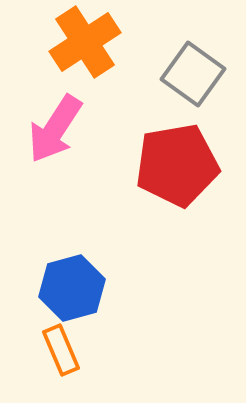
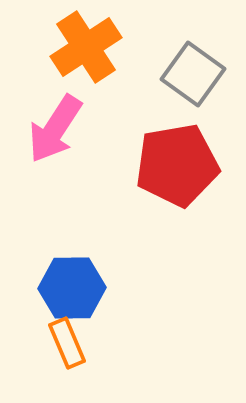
orange cross: moved 1 px right, 5 px down
blue hexagon: rotated 14 degrees clockwise
orange rectangle: moved 6 px right, 7 px up
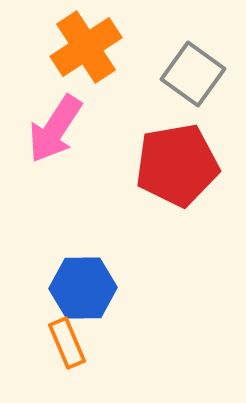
blue hexagon: moved 11 px right
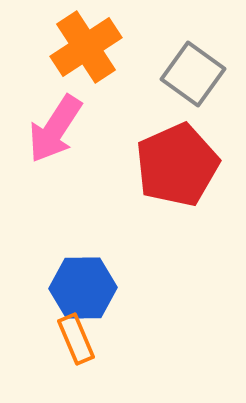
red pentagon: rotated 14 degrees counterclockwise
orange rectangle: moved 9 px right, 4 px up
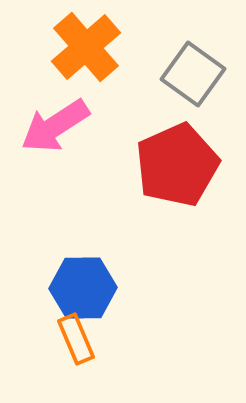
orange cross: rotated 8 degrees counterclockwise
pink arrow: moved 3 px up; rotated 24 degrees clockwise
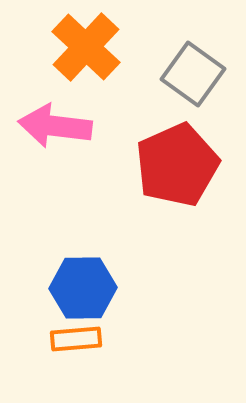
orange cross: rotated 6 degrees counterclockwise
pink arrow: rotated 40 degrees clockwise
orange rectangle: rotated 72 degrees counterclockwise
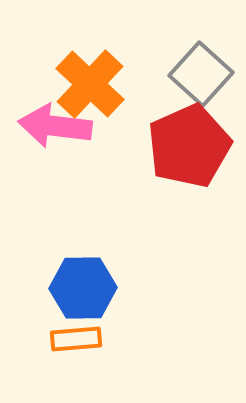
orange cross: moved 4 px right, 37 px down
gray square: moved 8 px right; rotated 6 degrees clockwise
red pentagon: moved 12 px right, 19 px up
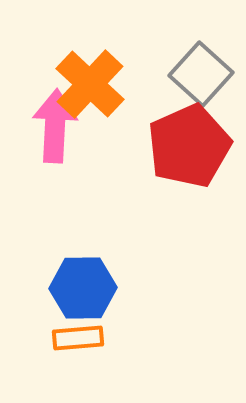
pink arrow: rotated 86 degrees clockwise
orange rectangle: moved 2 px right, 1 px up
